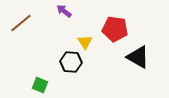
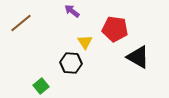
purple arrow: moved 8 px right
black hexagon: moved 1 px down
green square: moved 1 px right, 1 px down; rotated 28 degrees clockwise
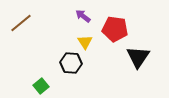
purple arrow: moved 11 px right, 5 px down
black triangle: rotated 35 degrees clockwise
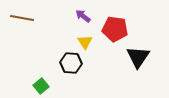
brown line: moved 1 px right, 5 px up; rotated 50 degrees clockwise
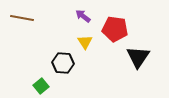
black hexagon: moved 8 px left
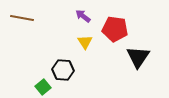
black hexagon: moved 7 px down
green square: moved 2 px right, 1 px down
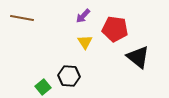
purple arrow: rotated 84 degrees counterclockwise
black triangle: rotated 25 degrees counterclockwise
black hexagon: moved 6 px right, 6 px down
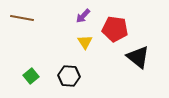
green square: moved 12 px left, 11 px up
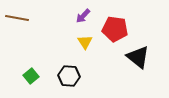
brown line: moved 5 px left
